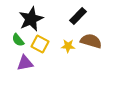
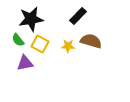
black star: rotated 15 degrees clockwise
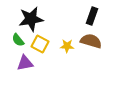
black rectangle: moved 14 px right; rotated 24 degrees counterclockwise
yellow star: moved 1 px left
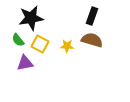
black star: moved 1 px up
brown semicircle: moved 1 px right, 1 px up
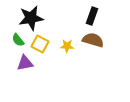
brown semicircle: moved 1 px right
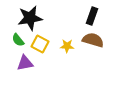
black star: moved 1 px left
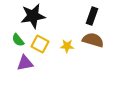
black star: moved 3 px right, 2 px up
